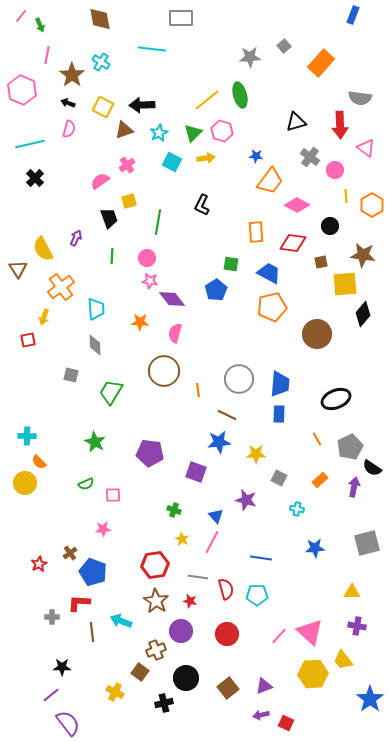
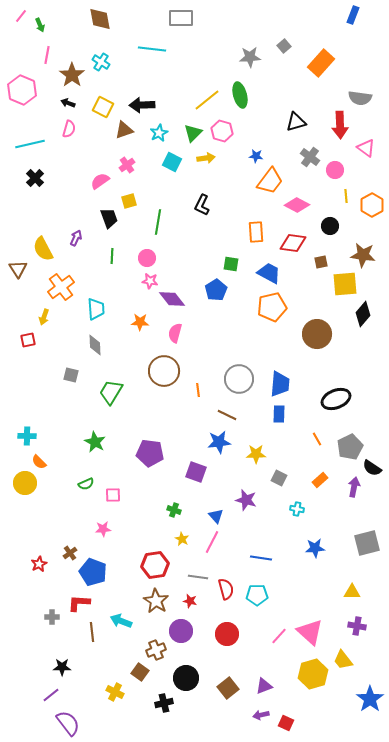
yellow hexagon at (313, 674): rotated 12 degrees counterclockwise
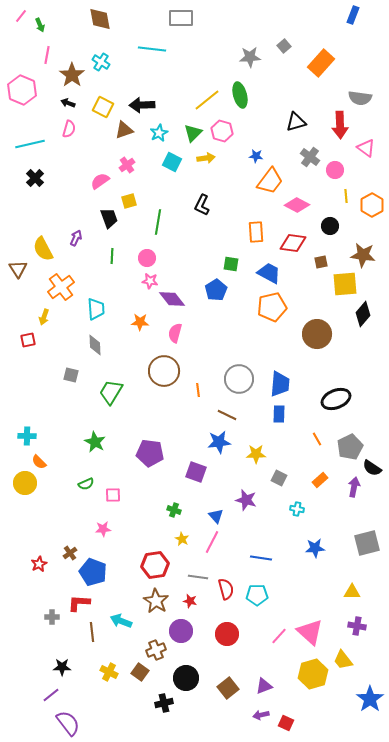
yellow cross at (115, 692): moved 6 px left, 20 px up
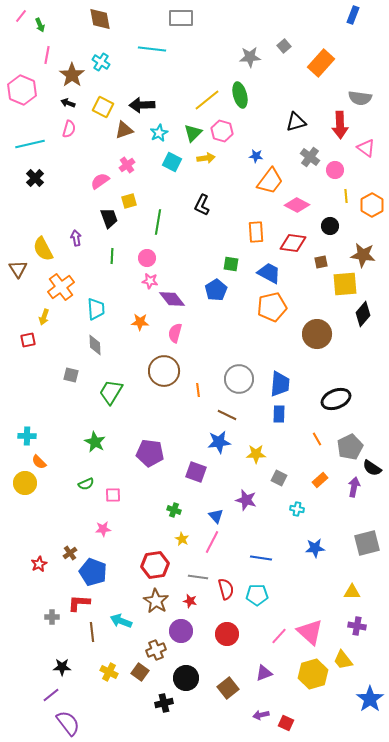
purple arrow at (76, 238): rotated 35 degrees counterclockwise
purple triangle at (264, 686): moved 13 px up
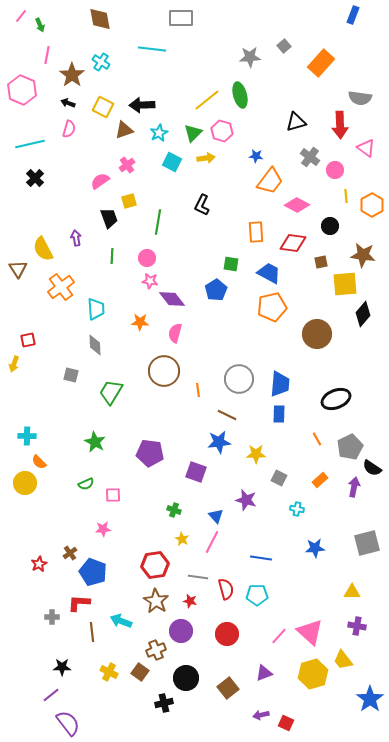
yellow arrow at (44, 317): moved 30 px left, 47 px down
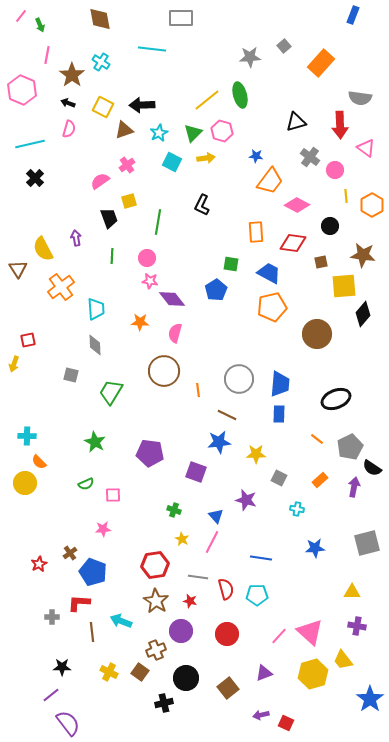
yellow square at (345, 284): moved 1 px left, 2 px down
orange line at (317, 439): rotated 24 degrees counterclockwise
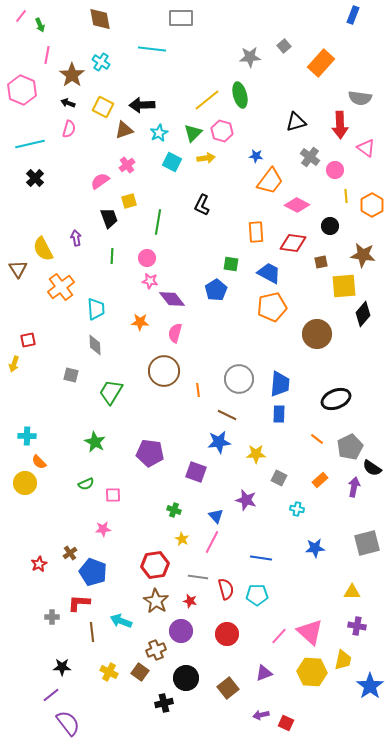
yellow trapezoid at (343, 660): rotated 130 degrees counterclockwise
yellow hexagon at (313, 674): moved 1 px left, 2 px up; rotated 20 degrees clockwise
blue star at (370, 699): moved 13 px up
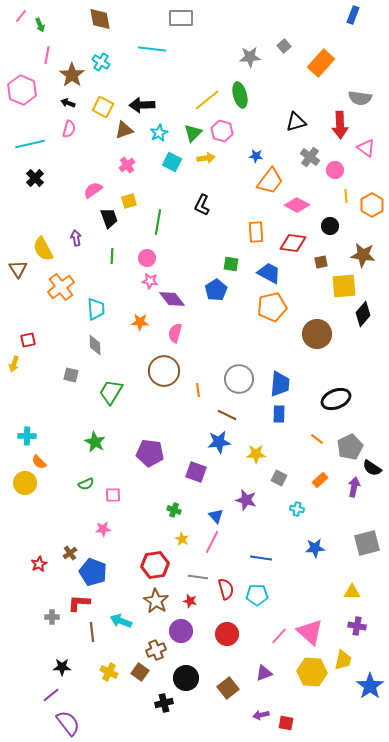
pink semicircle at (100, 181): moved 7 px left, 9 px down
red square at (286, 723): rotated 14 degrees counterclockwise
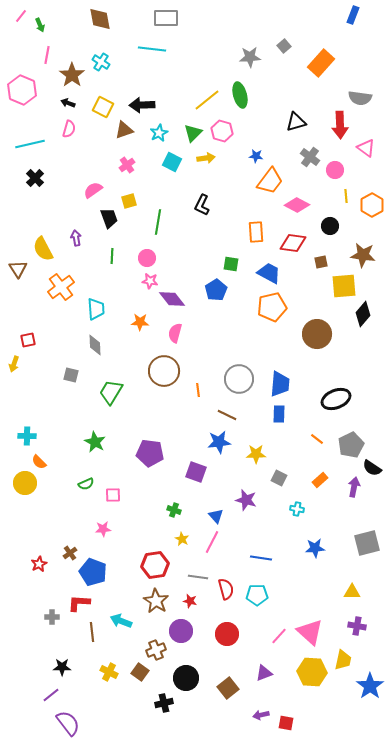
gray rectangle at (181, 18): moved 15 px left
gray pentagon at (350, 447): moved 1 px right, 2 px up
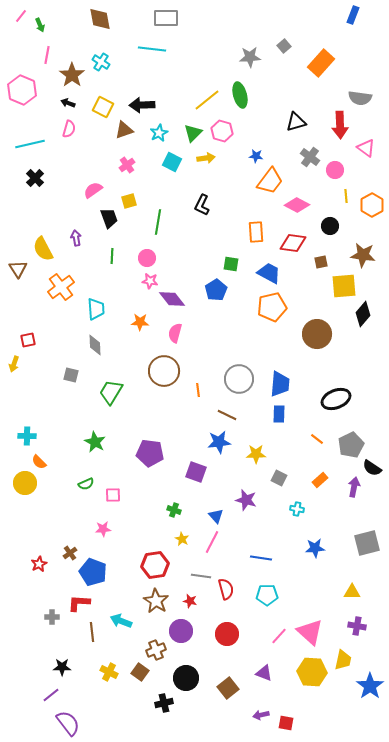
gray line at (198, 577): moved 3 px right, 1 px up
cyan pentagon at (257, 595): moved 10 px right
purple triangle at (264, 673): rotated 42 degrees clockwise
